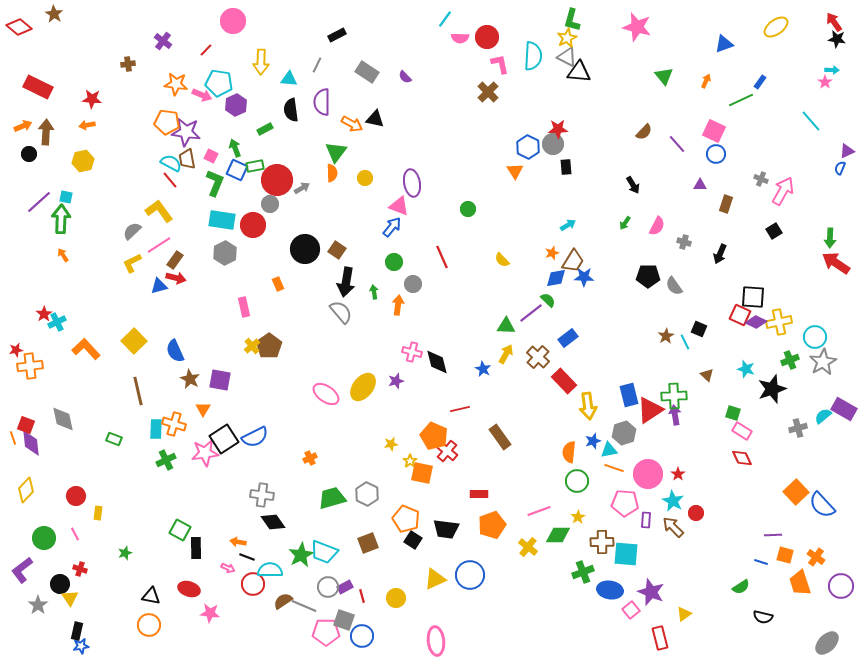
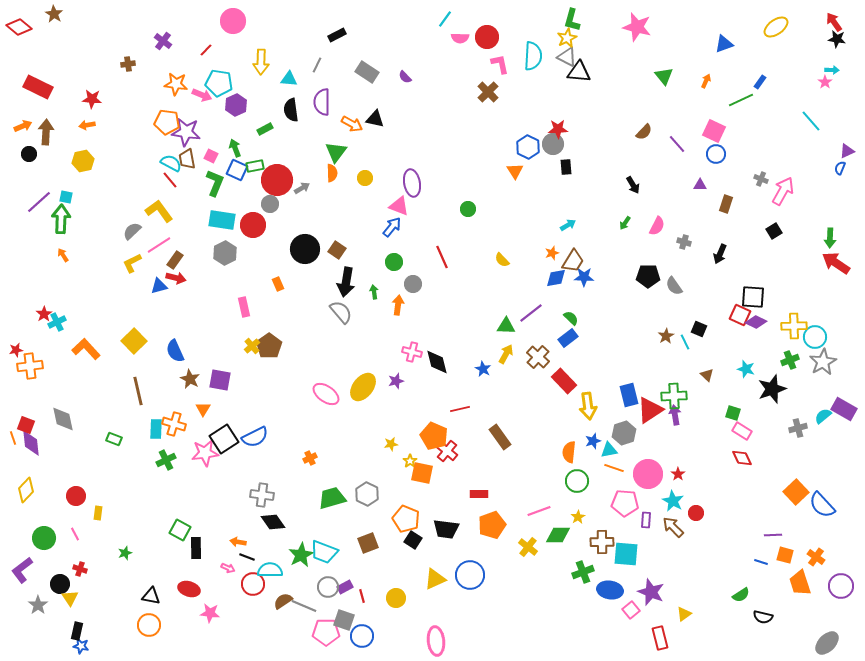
green semicircle at (548, 300): moved 23 px right, 18 px down
yellow cross at (779, 322): moved 15 px right, 4 px down; rotated 10 degrees clockwise
green semicircle at (741, 587): moved 8 px down
blue star at (81, 646): rotated 21 degrees clockwise
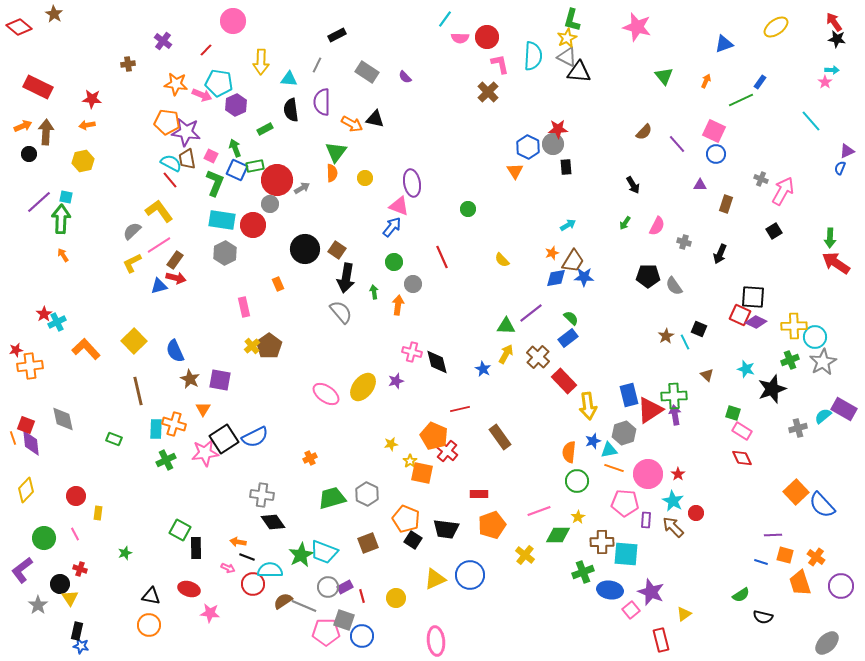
black arrow at (346, 282): moved 4 px up
yellow cross at (528, 547): moved 3 px left, 8 px down
red rectangle at (660, 638): moved 1 px right, 2 px down
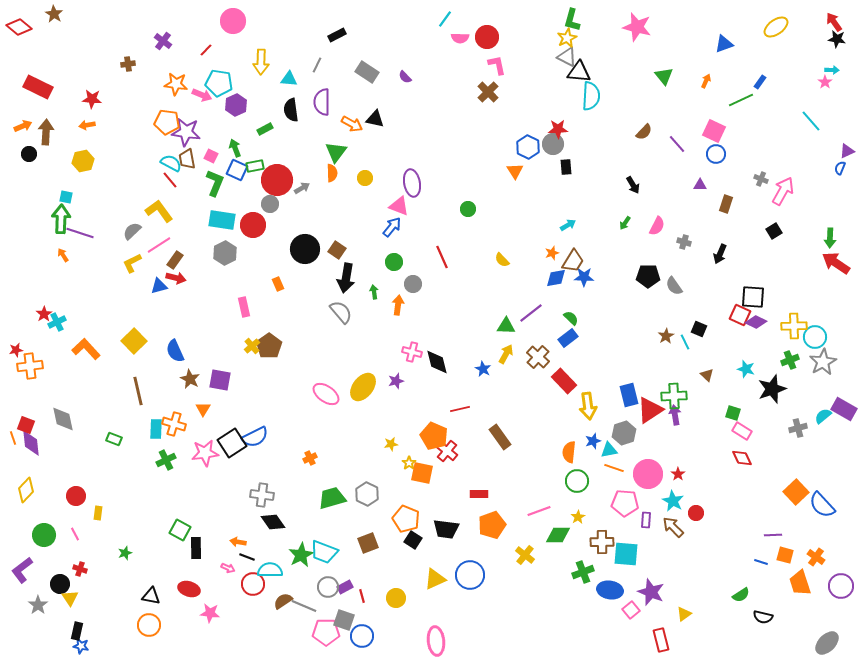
cyan semicircle at (533, 56): moved 58 px right, 40 px down
pink L-shape at (500, 64): moved 3 px left, 1 px down
purple line at (39, 202): moved 41 px right, 31 px down; rotated 60 degrees clockwise
black square at (224, 439): moved 8 px right, 4 px down
yellow star at (410, 461): moved 1 px left, 2 px down
green circle at (44, 538): moved 3 px up
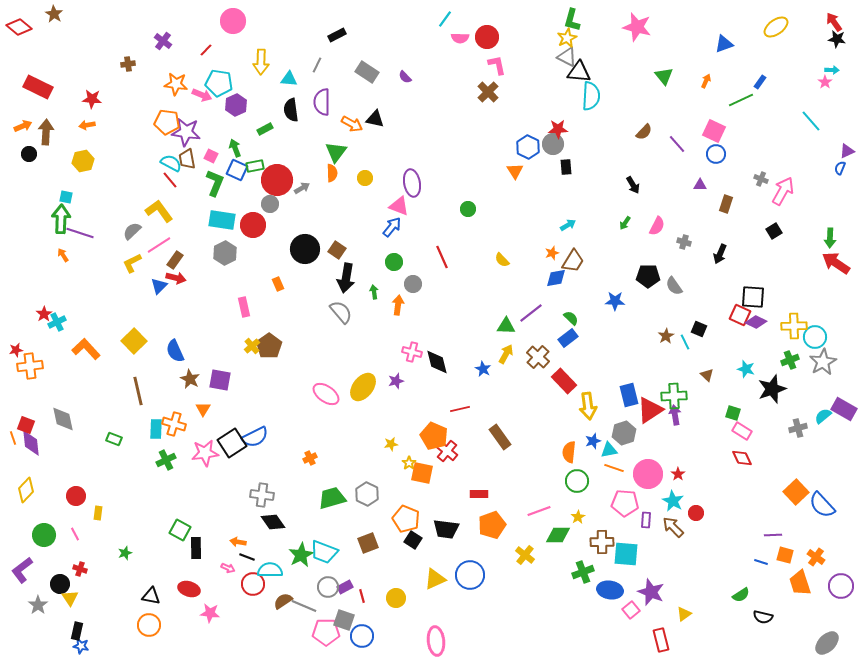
blue star at (584, 277): moved 31 px right, 24 px down
blue triangle at (159, 286): rotated 30 degrees counterclockwise
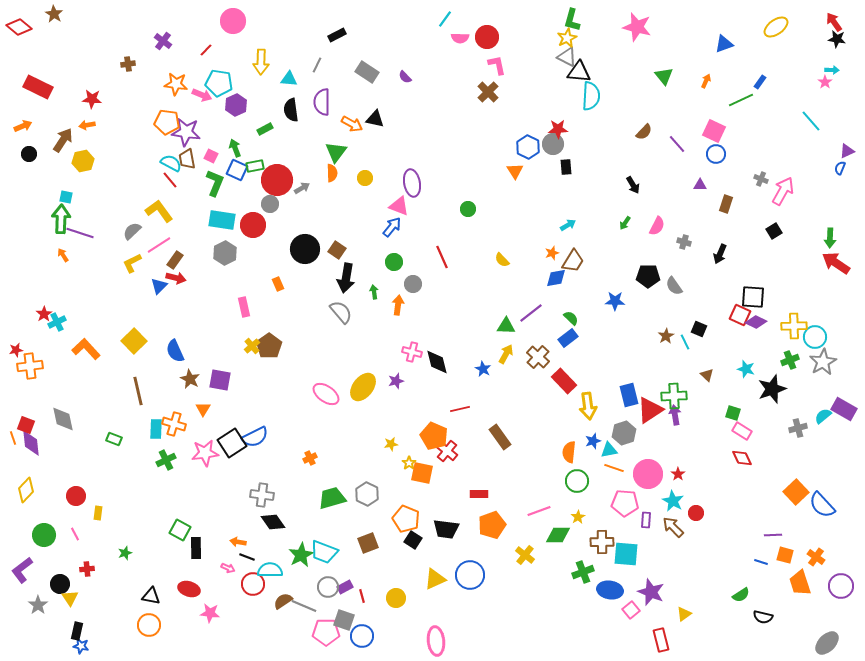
brown arrow at (46, 132): moved 17 px right, 8 px down; rotated 30 degrees clockwise
red cross at (80, 569): moved 7 px right; rotated 24 degrees counterclockwise
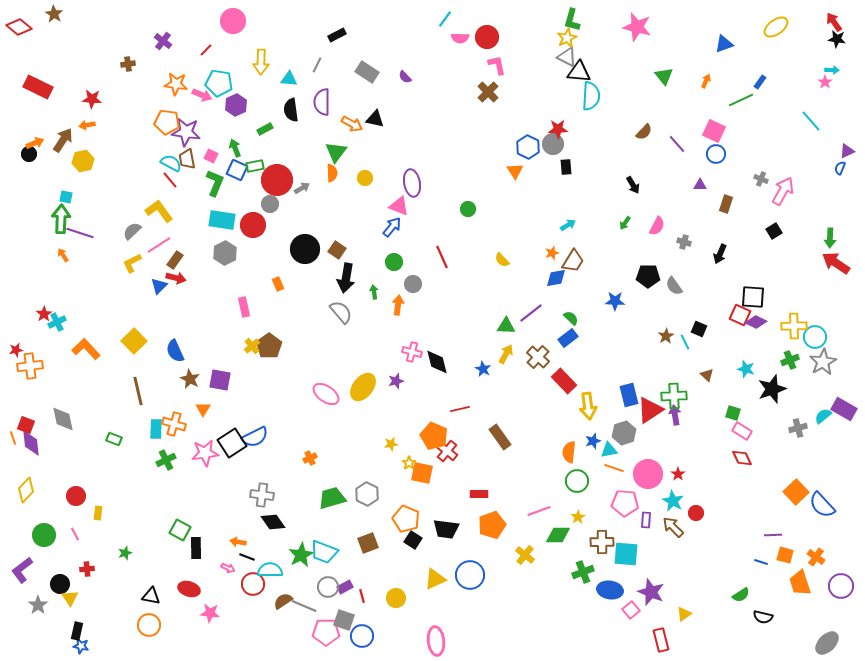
orange arrow at (23, 126): moved 12 px right, 17 px down
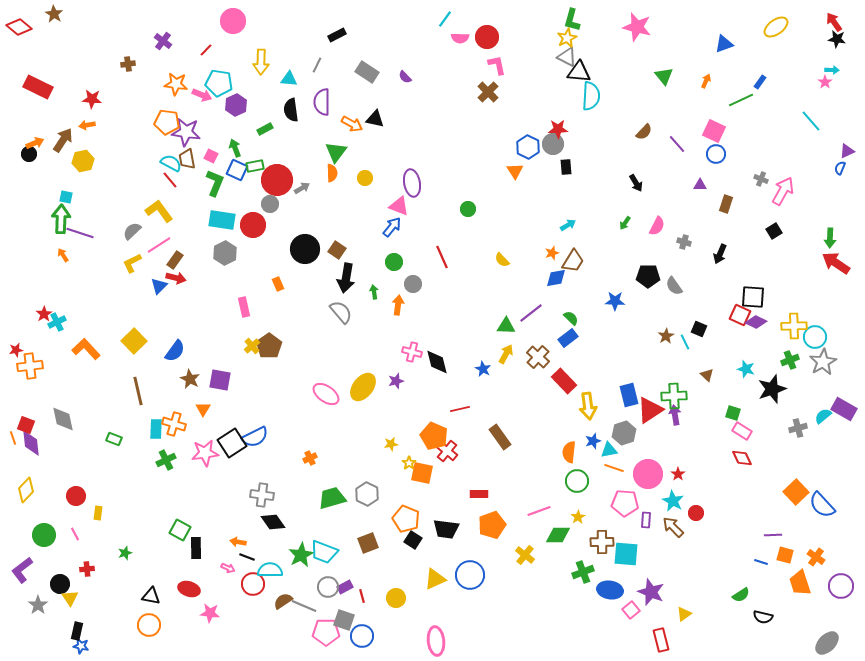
black arrow at (633, 185): moved 3 px right, 2 px up
blue semicircle at (175, 351): rotated 120 degrees counterclockwise
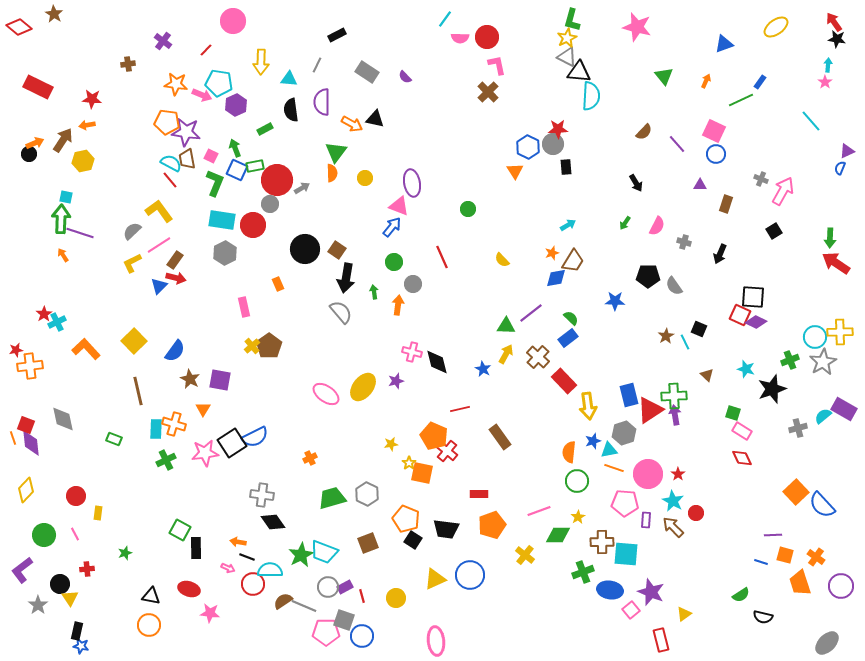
cyan arrow at (832, 70): moved 4 px left, 5 px up; rotated 88 degrees counterclockwise
yellow cross at (794, 326): moved 46 px right, 6 px down
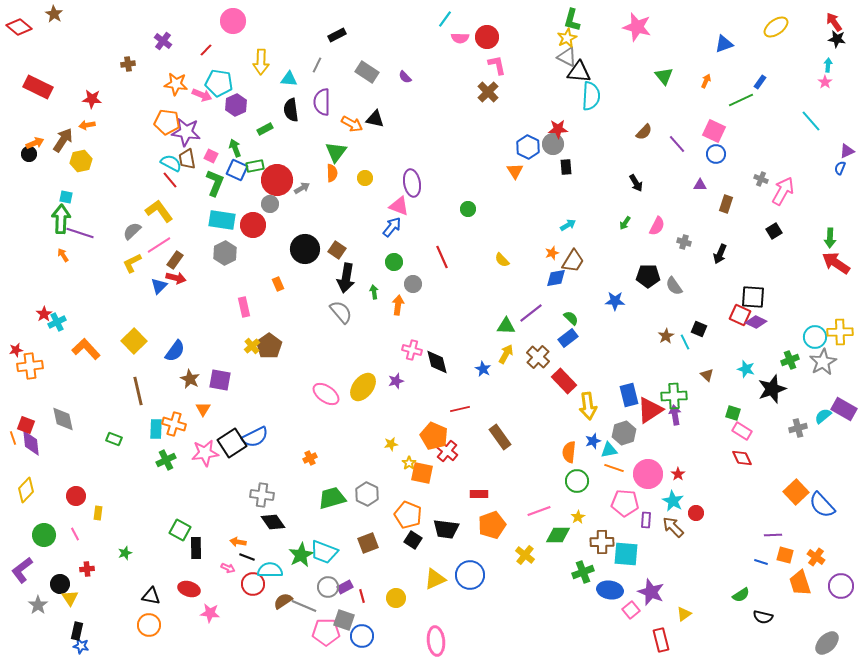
yellow hexagon at (83, 161): moved 2 px left
pink cross at (412, 352): moved 2 px up
orange pentagon at (406, 519): moved 2 px right, 4 px up
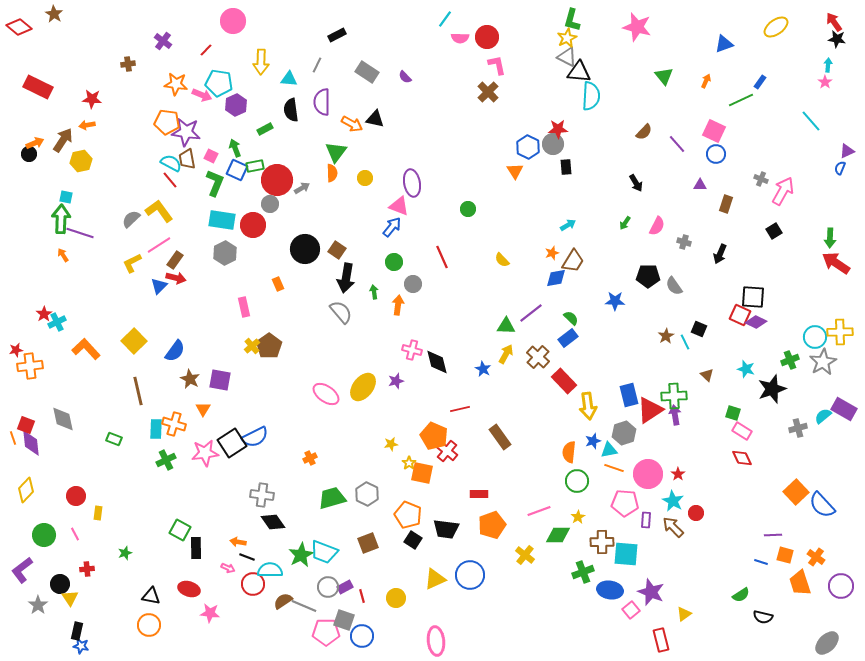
gray semicircle at (132, 231): moved 1 px left, 12 px up
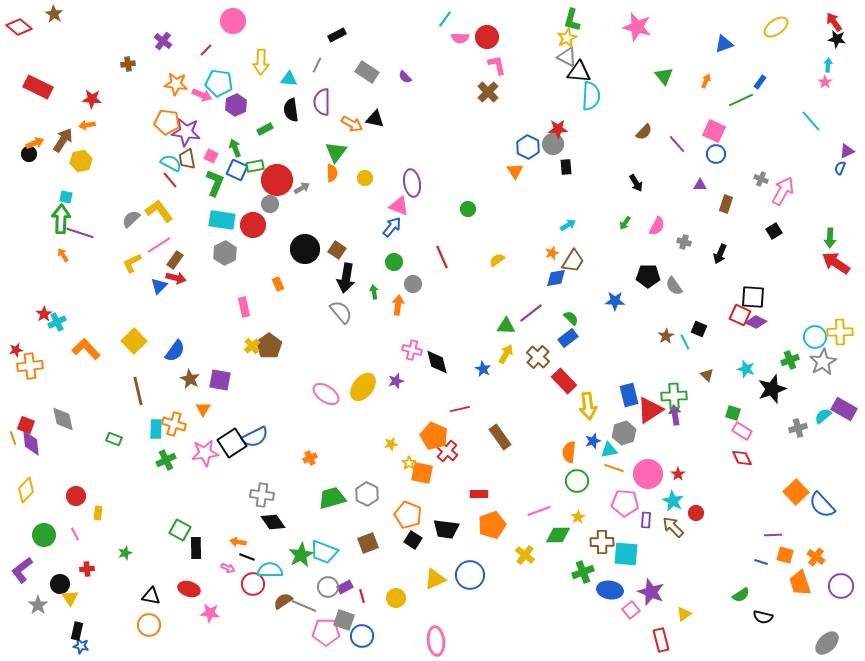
yellow semicircle at (502, 260): moved 5 px left; rotated 98 degrees clockwise
